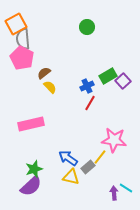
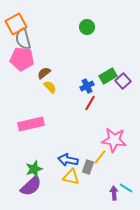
gray semicircle: rotated 10 degrees counterclockwise
pink pentagon: moved 1 px down; rotated 20 degrees counterclockwise
blue arrow: moved 2 px down; rotated 24 degrees counterclockwise
gray rectangle: rotated 32 degrees counterclockwise
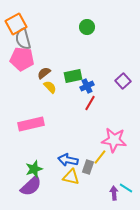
green rectangle: moved 35 px left; rotated 18 degrees clockwise
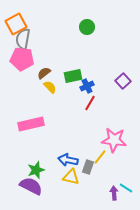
gray semicircle: rotated 25 degrees clockwise
green star: moved 2 px right, 1 px down
purple semicircle: rotated 110 degrees counterclockwise
